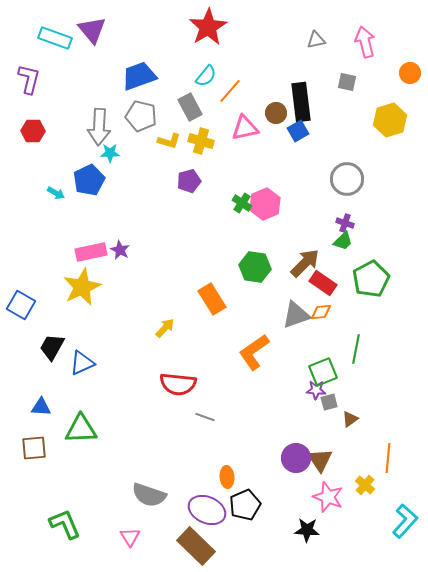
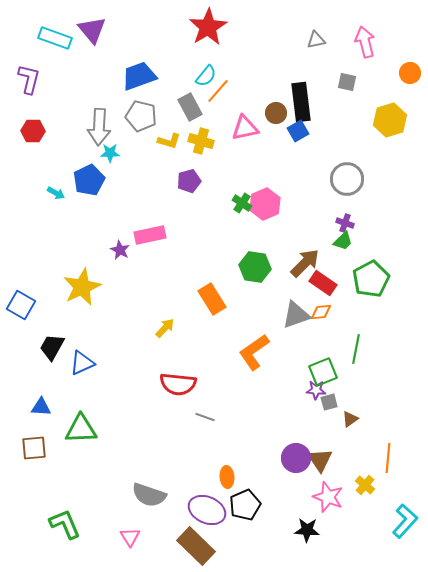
orange line at (230, 91): moved 12 px left
pink rectangle at (91, 252): moved 59 px right, 17 px up
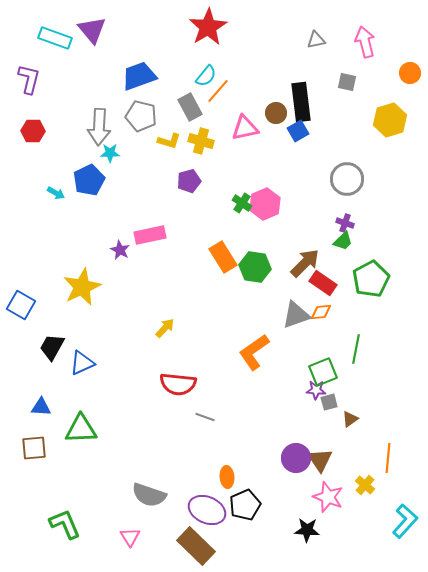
orange rectangle at (212, 299): moved 11 px right, 42 px up
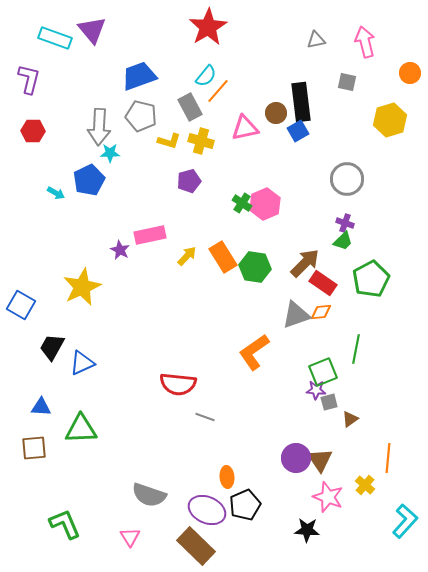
yellow arrow at (165, 328): moved 22 px right, 72 px up
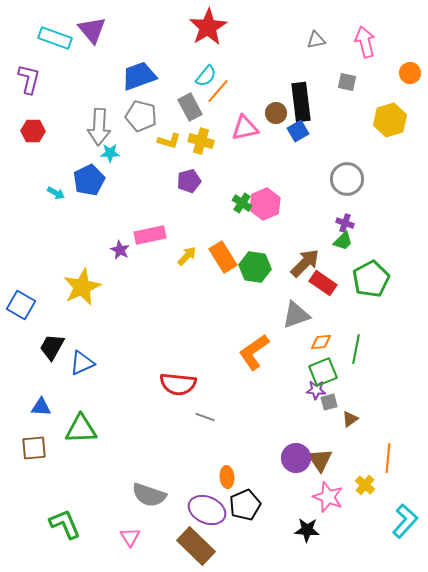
orange diamond at (321, 312): moved 30 px down
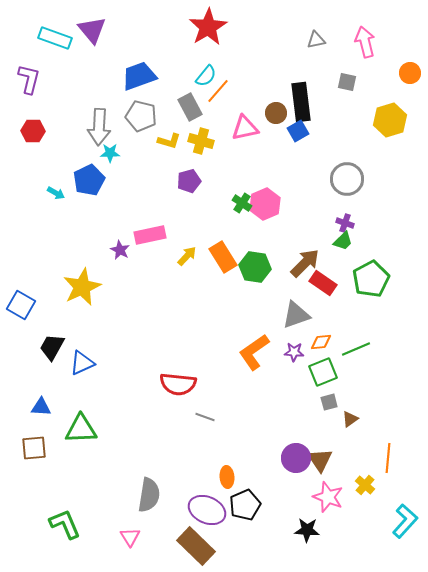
green line at (356, 349): rotated 56 degrees clockwise
purple star at (316, 390): moved 22 px left, 38 px up
gray semicircle at (149, 495): rotated 100 degrees counterclockwise
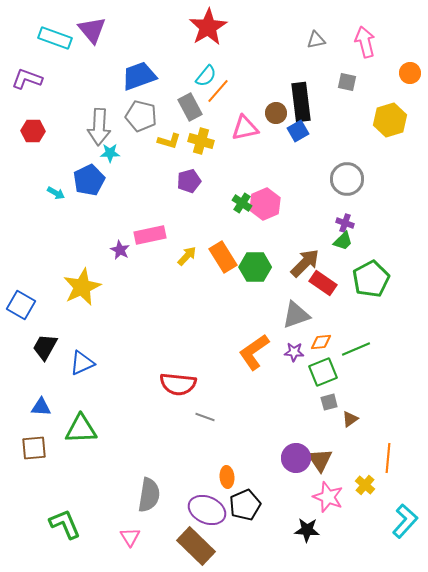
purple L-shape at (29, 79): moved 2 px left; rotated 84 degrees counterclockwise
green hexagon at (255, 267): rotated 8 degrees counterclockwise
black trapezoid at (52, 347): moved 7 px left
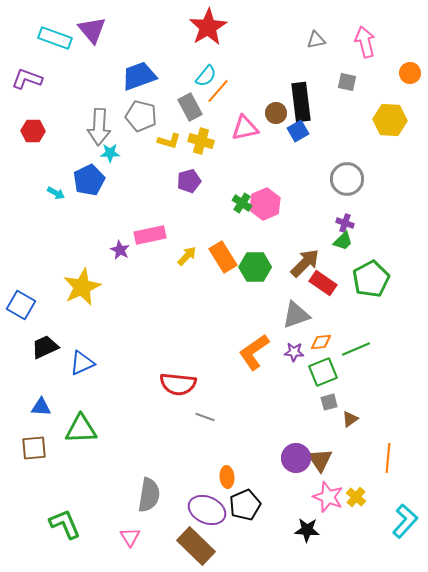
yellow hexagon at (390, 120): rotated 20 degrees clockwise
black trapezoid at (45, 347): rotated 36 degrees clockwise
yellow cross at (365, 485): moved 9 px left, 12 px down
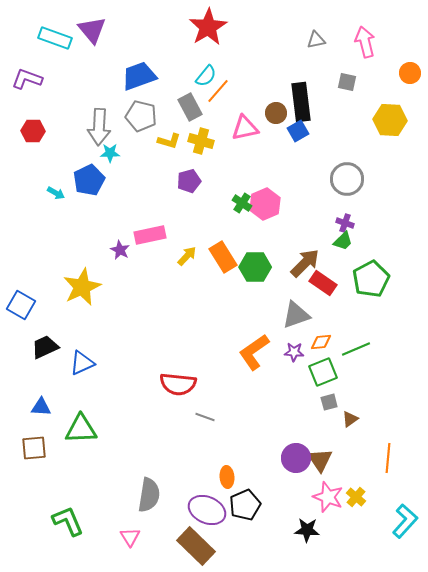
green L-shape at (65, 524): moved 3 px right, 3 px up
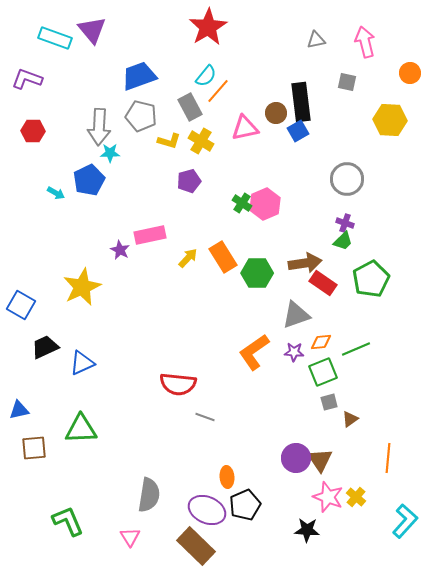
yellow cross at (201, 141): rotated 15 degrees clockwise
yellow arrow at (187, 256): moved 1 px right, 2 px down
brown arrow at (305, 263): rotated 36 degrees clockwise
green hexagon at (255, 267): moved 2 px right, 6 px down
blue triangle at (41, 407): moved 22 px left, 3 px down; rotated 15 degrees counterclockwise
